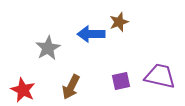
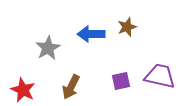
brown star: moved 8 px right, 5 px down
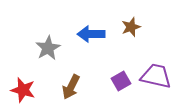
brown star: moved 4 px right
purple trapezoid: moved 4 px left
purple square: rotated 18 degrees counterclockwise
red star: rotated 10 degrees counterclockwise
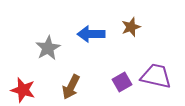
purple square: moved 1 px right, 1 px down
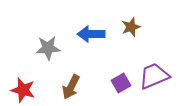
gray star: rotated 25 degrees clockwise
purple trapezoid: moved 2 px left; rotated 36 degrees counterclockwise
purple square: moved 1 px left, 1 px down
